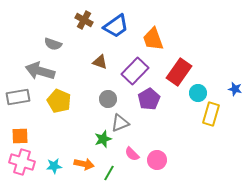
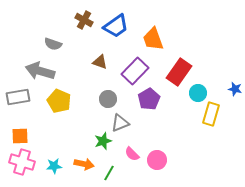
green star: moved 2 px down
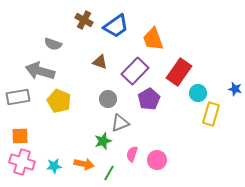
pink semicircle: rotated 63 degrees clockwise
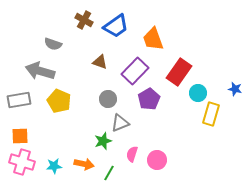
gray rectangle: moved 1 px right, 3 px down
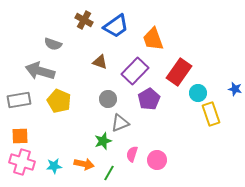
yellow rectangle: rotated 35 degrees counterclockwise
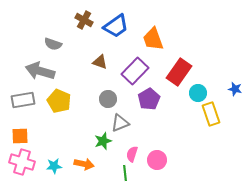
gray rectangle: moved 4 px right
green line: moved 16 px right; rotated 35 degrees counterclockwise
